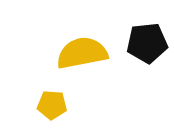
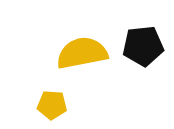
black pentagon: moved 4 px left, 3 px down
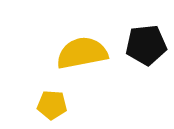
black pentagon: moved 3 px right, 1 px up
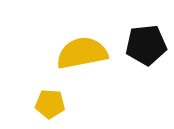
yellow pentagon: moved 2 px left, 1 px up
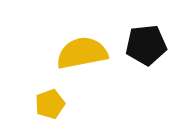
yellow pentagon: rotated 24 degrees counterclockwise
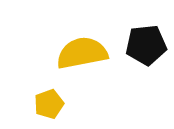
yellow pentagon: moved 1 px left
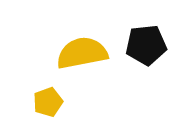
yellow pentagon: moved 1 px left, 2 px up
